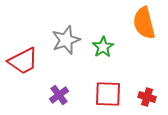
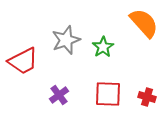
orange semicircle: rotated 152 degrees clockwise
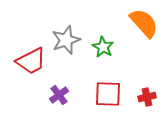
green star: rotated 10 degrees counterclockwise
red trapezoid: moved 8 px right
red cross: rotated 30 degrees counterclockwise
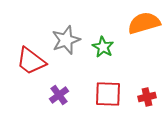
orange semicircle: rotated 64 degrees counterclockwise
red trapezoid: rotated 64 degrees clockwise
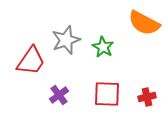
orange semicircle: rotated 136 degrees counterclockwise
red trapezoid: rotated 92 degrees counterclockwise
red square: moved 1 px left
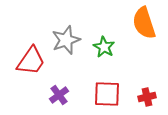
orange semicircle: rotated 44 degrees clockwise
green star: moved 1 px right
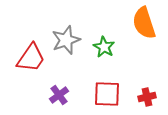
red trapezoid: moved 3 px up
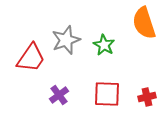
green star: moved 2 px up
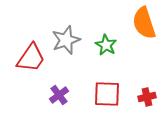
green star: moved 2 px right
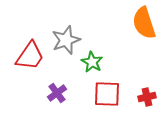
green star: moved 14 px left, 17 px down
red trapezoid: moved 1 px left, 2 px up
purple cross: moved 2 px left, 2 px up
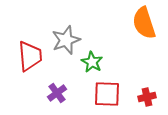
red trapezoid: rotated 40 degrees counterclockwise
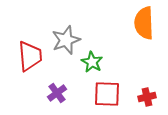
orange semicircle: rotated 16 degrees clockwise
